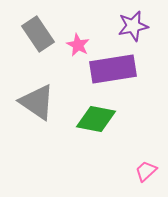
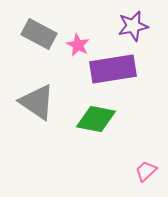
gray rectangle: moved 1 px right; rotated 28 degrees counterclockwise
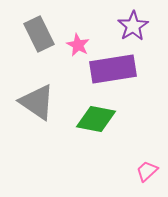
purple star: rotated 20 degrees counterclockwise
gray rectangle: rotated 36 degrees clockwise
pink trapezoid: moved 1 px right
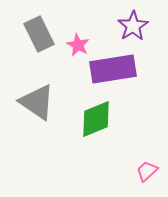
green diamond: rotated 33 degrees counterclockwise
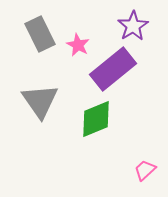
gray rectangle: moved 1 px right
purple rectangle: rotated 30 degrees counterclockwise
gray triangle: moved 3 px right, 1 px up; rotated 21 degrees clockwise
pink trapezoid: moved 2 px left, 1 px up
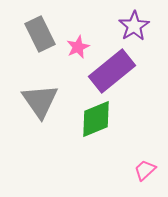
purple star: moved 1 px right
pink star: moved 2 px down; rotated 20 degrees clockwise
purple rectangle: moved 1 px left, 2 px down
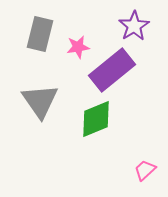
gray rectangle: rotated 40 degrees clockwise
pink star: rotated 15 degrees clockwise
purple rectangle: moved 1 px up
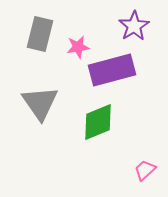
purple rectangle: rotated 24 degrees clockwise
gray triangle: moved 2 px down
green diamond: moved 2 px right, 3 px down
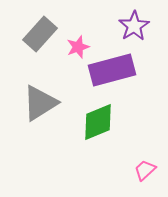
gray rectangle: rotated 28 degrees clockwise
pink star: rotated 10 degrees counterclockwise
gray triangle: rotated 33 degrees clockwise
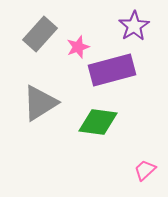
green diamond: rotated 30 degrees clockwise
